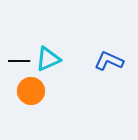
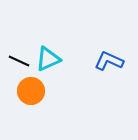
black line: rotated 25 degrees clockwise
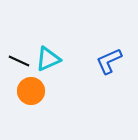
blue L-shape: rotated 48 degrees counterclockwise
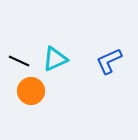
cyan triangle: moved 7 px right
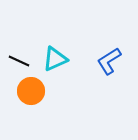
blue L-shape: rotated 8 degrees counterclockwise
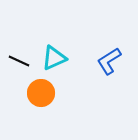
cyan triangle: moved 1 px left, 1 px up
orange circle: moved 10 px right, 2 px down
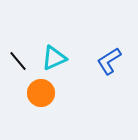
black line: moved 1 px left; rotated 25 degrees clockwise
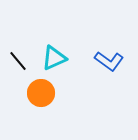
blue L-shape: rotated 112 degrees counterclockwise
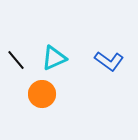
black line: moved 2 px left, 1 px up
orange circle: moved 1 px right, 1 px down
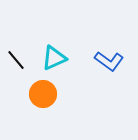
orange circle: moved 1 px right
